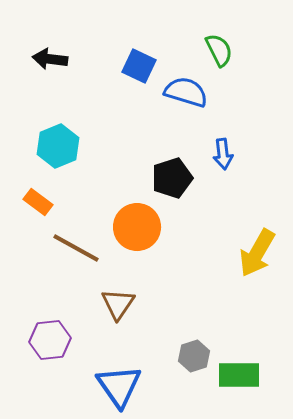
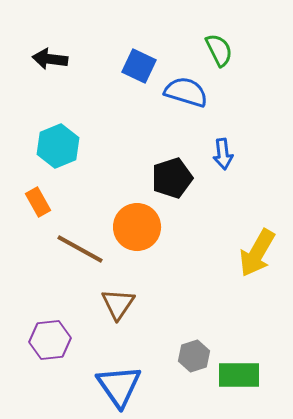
orange rectangle: rotated 24 degrees clockwise
brown line: moved 4 px right, 1 px down
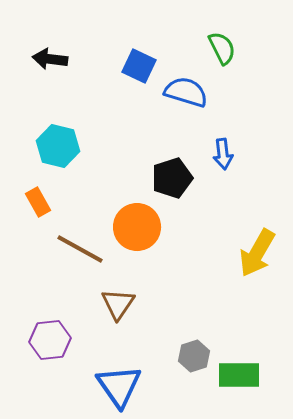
green semicircle: moved 3 px right, 2 px up
cyan hexagon: rotated 24 degrees counterclockwise
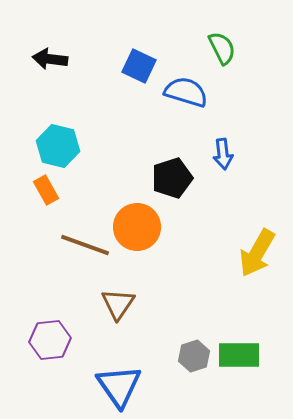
orange rectangle: moved 8 px right, 12 px up
brown line: moved 5 px right, 4 px up; rotated 9 degrees counterclockwise
green rectangle: moved 20 px up
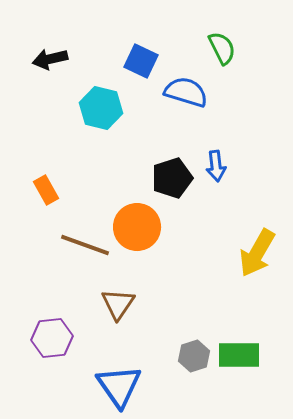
black arrow: rotated 20 degrees counterclockwise
blue square: moved 2 px right, 5 px up
cyan hexagon: moved 43 px right, 38 px up
blue arrow: moved 7 px left, 12 px down
purple hexagon: moved 2 px right, 2 px up
